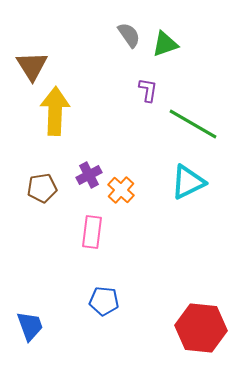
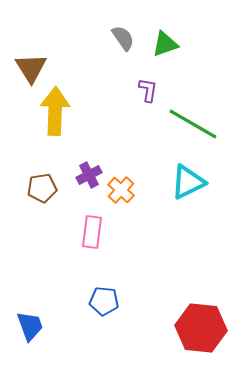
gray semicircle: moved 6 px left, 3 px down
brown triangle: moved 1 px left, 2 px down
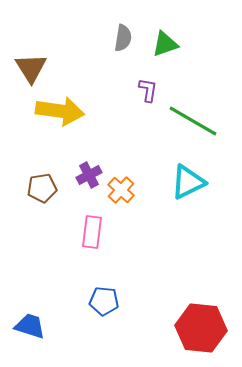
gray semicircle: rotated 44 degrees clockwise
yellow arrow: moved 5 px right; rotated 96 degrees clockwise
green line: moved 3 px up
blue trapezoid: rotated 52 degrees counterclockwise
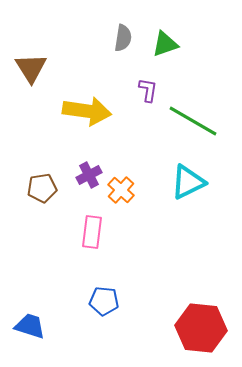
yellow arrow: moved 27 px right
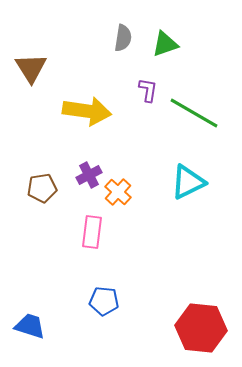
green line: moved 1 px right, 8 px up
orange cross: moved 3 px left, 2 px down
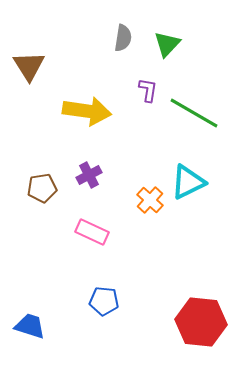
green triangle: moved 2 px right; rotated 28 degrees counterclockwise
brown triangle: moved 2 px left, 2 px up
orange cross: moved 32 px right, 8 px down
pink rectangle: rotated 72 degrees counterclockwise
red hexagon: moved 6 px up
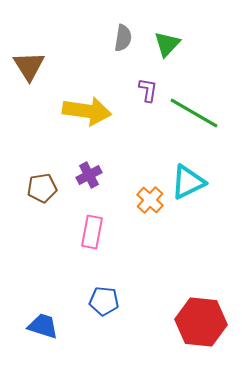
pink rectangle: rotated 76 degrees clockwise
blue trapezoid: moved 13 px right
